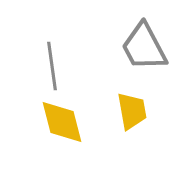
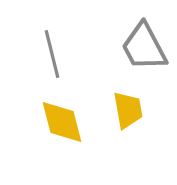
gray line: moved 12 px up; rotated 6 degrees counterclockwise
yellow trapezoid: moved 4 px left, 1 px up
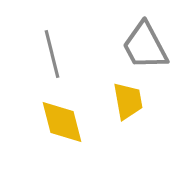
gray trapezoid: moved 1 px right, 1 px up
yellow trapezoid: moved 9 px up
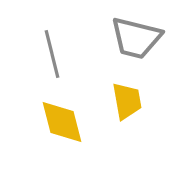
gray trapezoid: moved 9 px left, 8 px up; rotated 48 degrees counterclockwise
yellow trapezoid: moved 1 px left
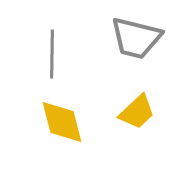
gray line: rotated 15 degrees clockwise
yellow trapezoid: moved 10 px right, 11 px down; rotated 57 degrees clockwise
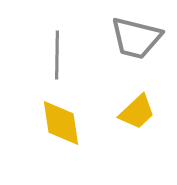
gray line: moved 5 px right, 1 px down
yellow diamond: moved 1 px left, 1 px down; rotated 6 degrees clockwise
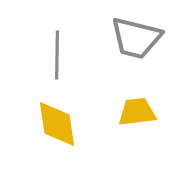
yellow trapezoid: rotated 144 degrees counterclockwise
yellow diamond: moved 4 px left, 1 px down
